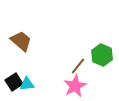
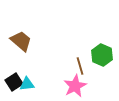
brown line: moved 2 px right; rotated 54 degrees counterclockwise
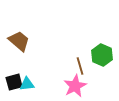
brown trapezoid: moved 2 px left
black square: rotated 18 degrees clockwise
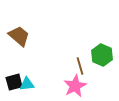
brown trapezoid: moved 5 px up
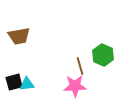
brown trapezoid: rotated 130 degrees clockwise
green hexagon: moved 1 px right
pink star: rotated 25 degrees clockwise
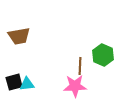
brown line: rotated 18 degrees clockwise
